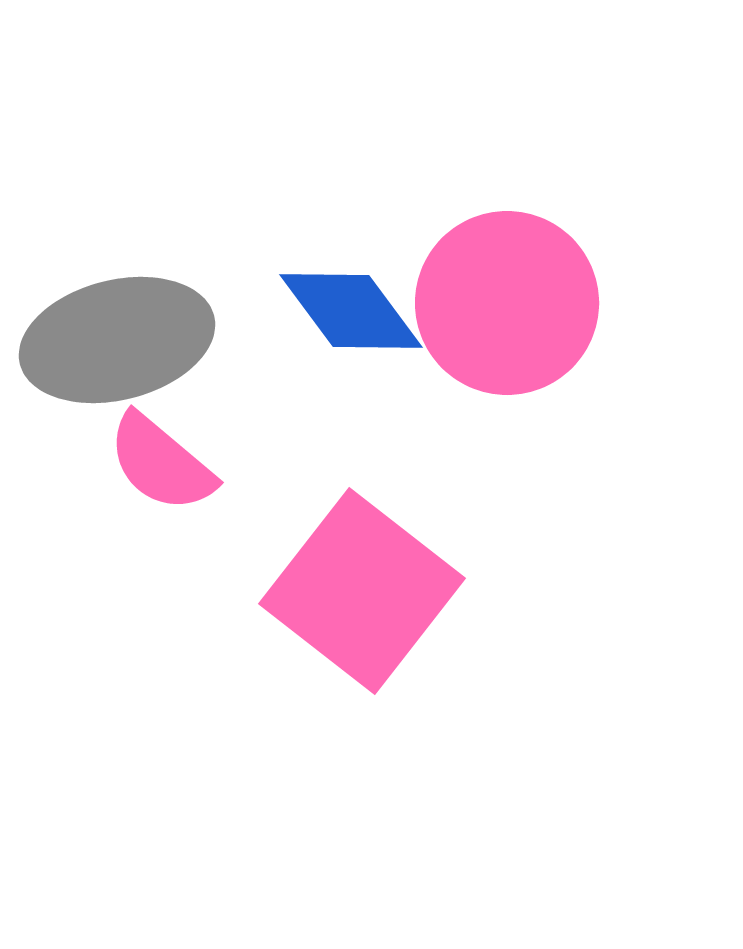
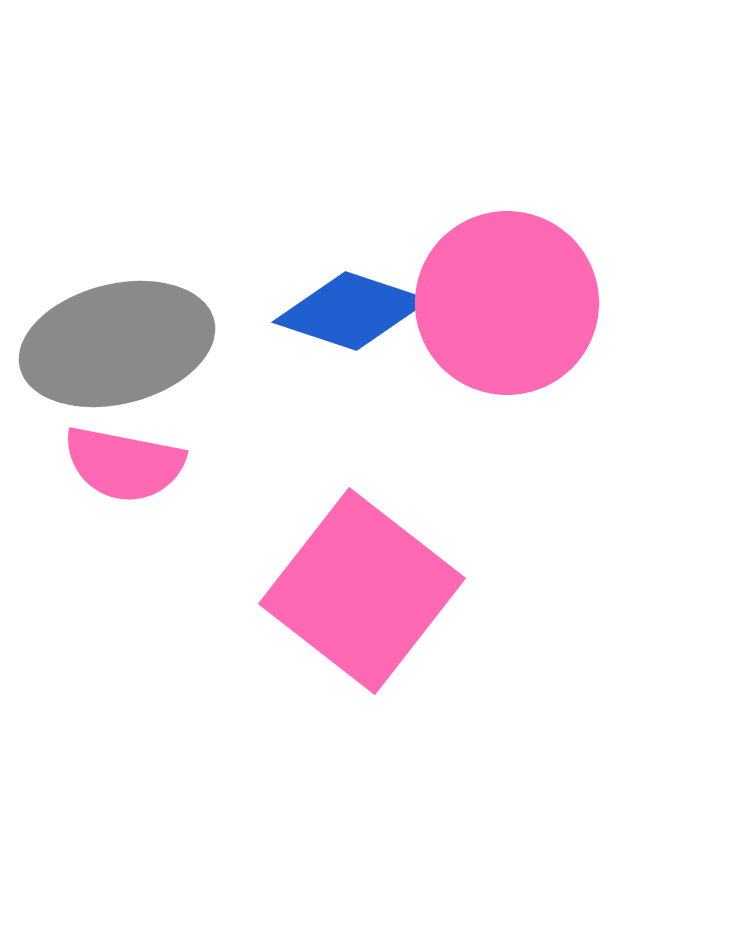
blue diamond: rotated 35 degrees counterclockwise
gray ellipse: moved 4 px down
pink semicircle: moved 37 px left, 1 px down; rotated 29 degrees counterclockwise
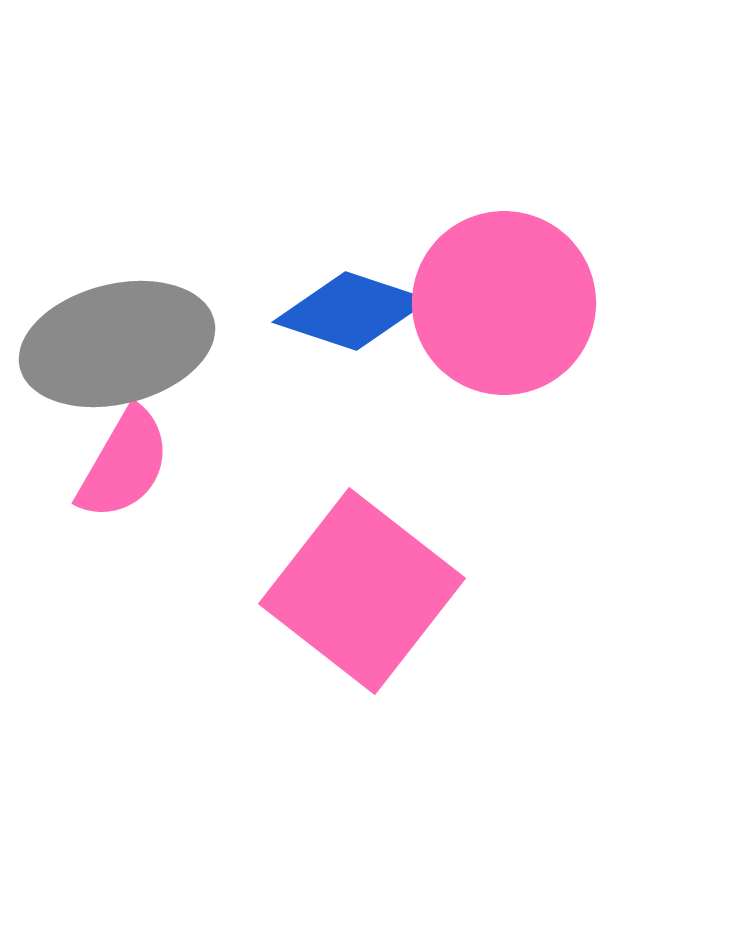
pink circle: moved 3 px left
pink semicircle: rotated 71 degrees counterclockwise
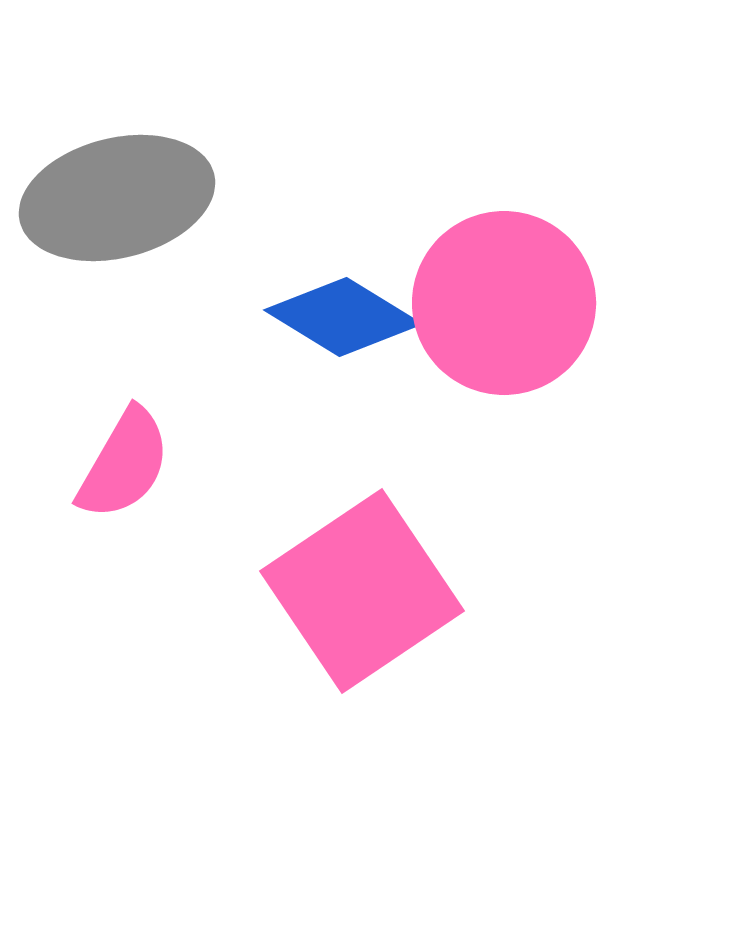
blue diamond: moved 8 px left, 6 px down; rotated 13 degrees clockwise
gray ellipse: moved 146 px up
pink square: rotated 18 degrees clockwise
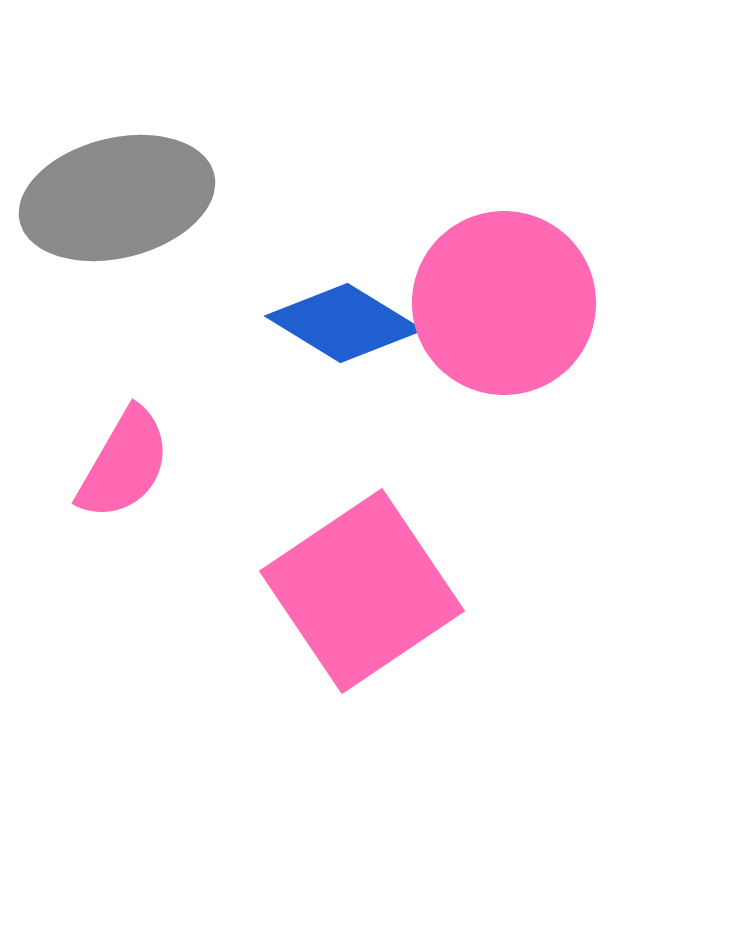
blue diamond: moved 1 px right, 6 px down
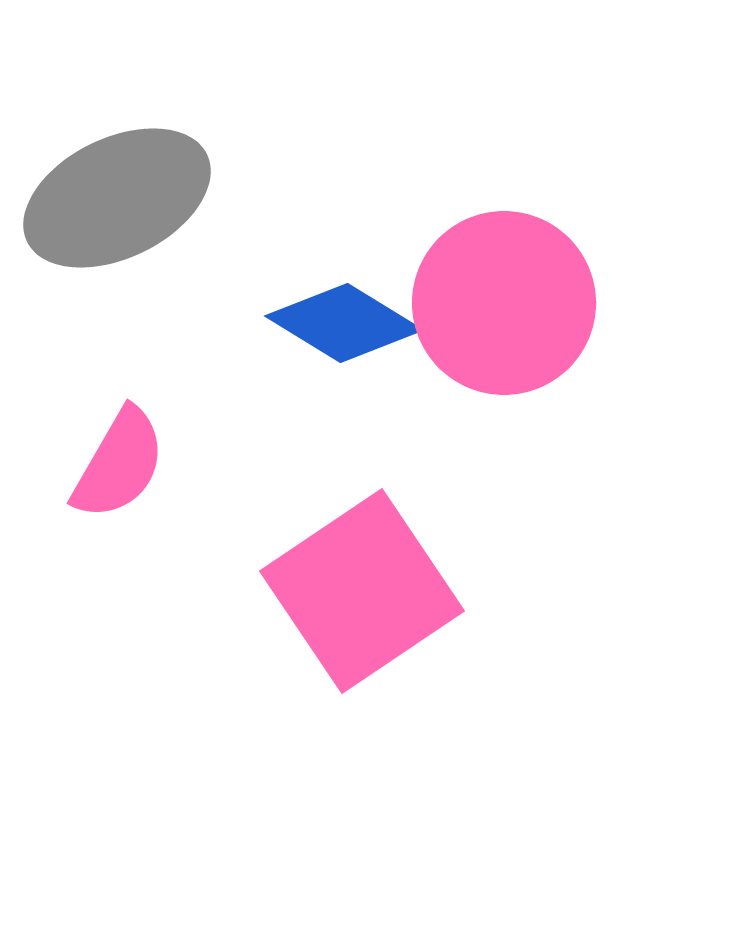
gray ellipse: rotated 12 degrees counterclockwise
pink semicircle: moved 5 px left
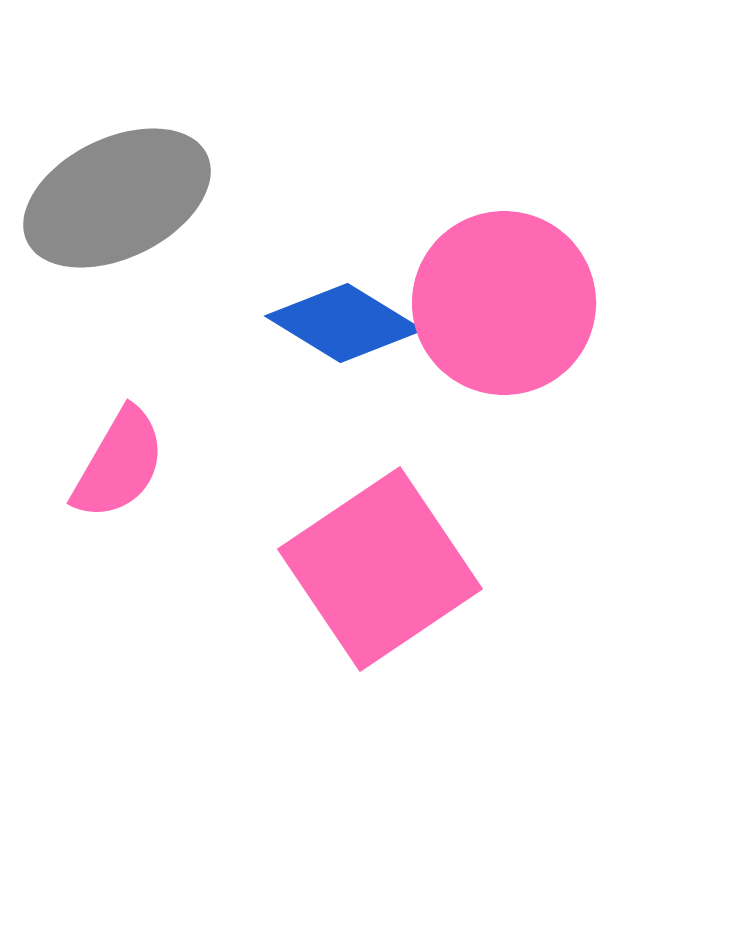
pink square: moved 18 px right, 22 px up
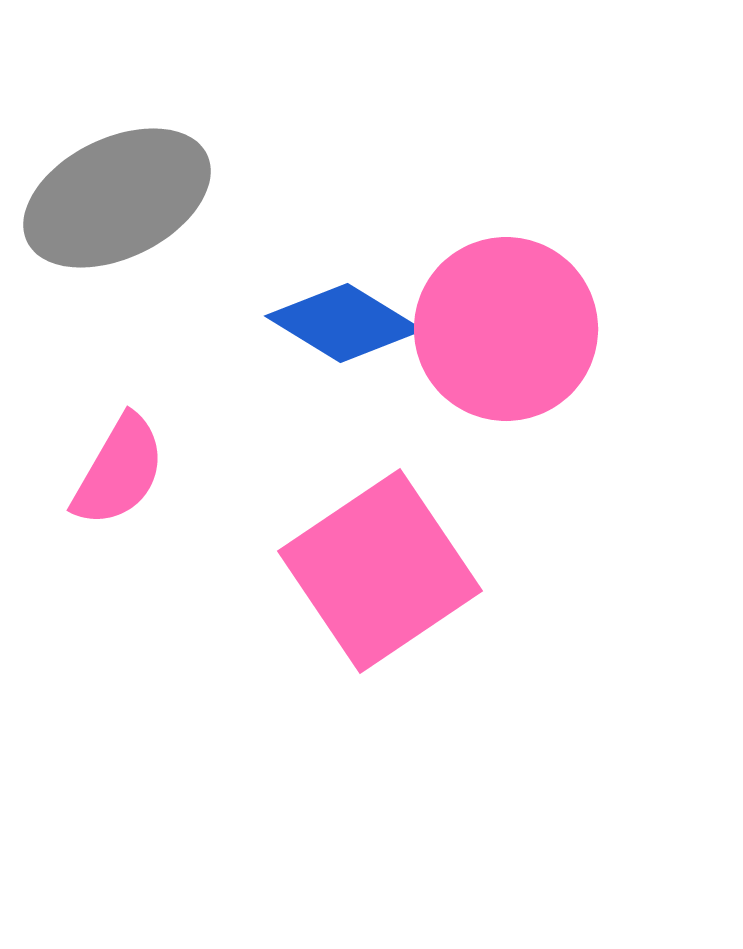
pink circle: moved 2 px right, 26 px down
pink semicircle: moved 7 px down
pink square: moved 2 px down
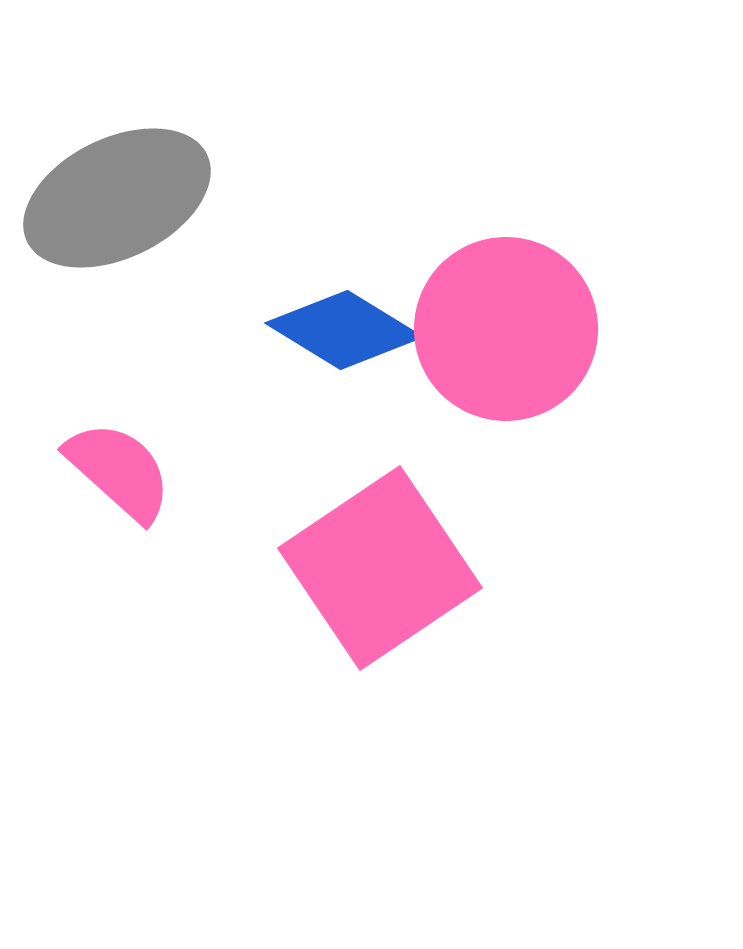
blue diamond: moved 7 px down
pink semicircle: rotated 78 degrees counterclockwise
pink square: moved 3 px up
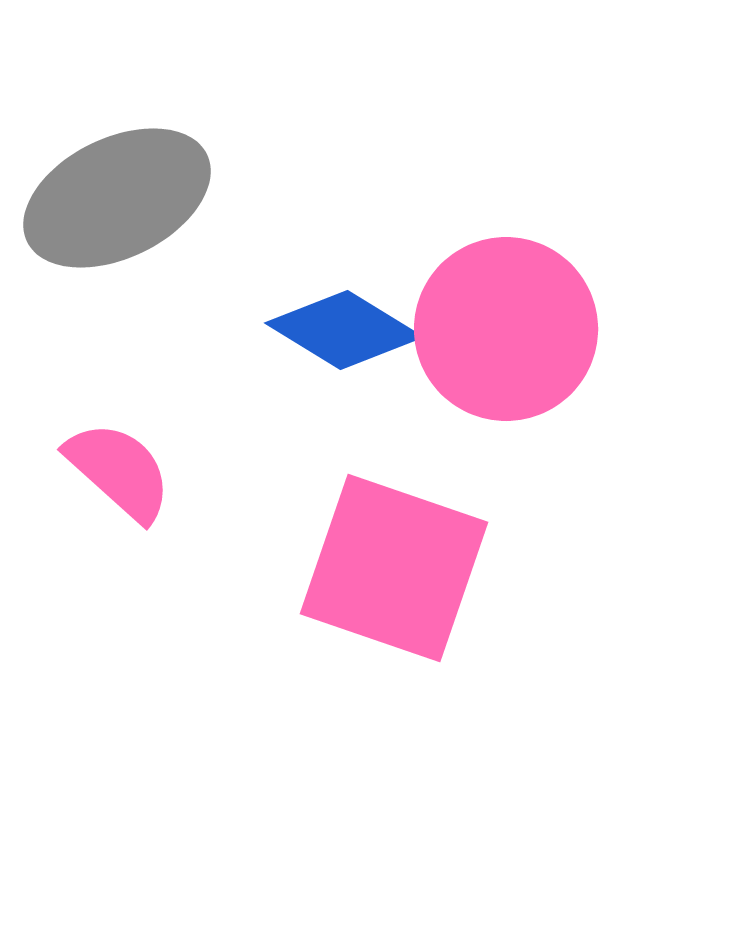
pink square: moved 14 px right; rotated 37 degrees counterclockwise
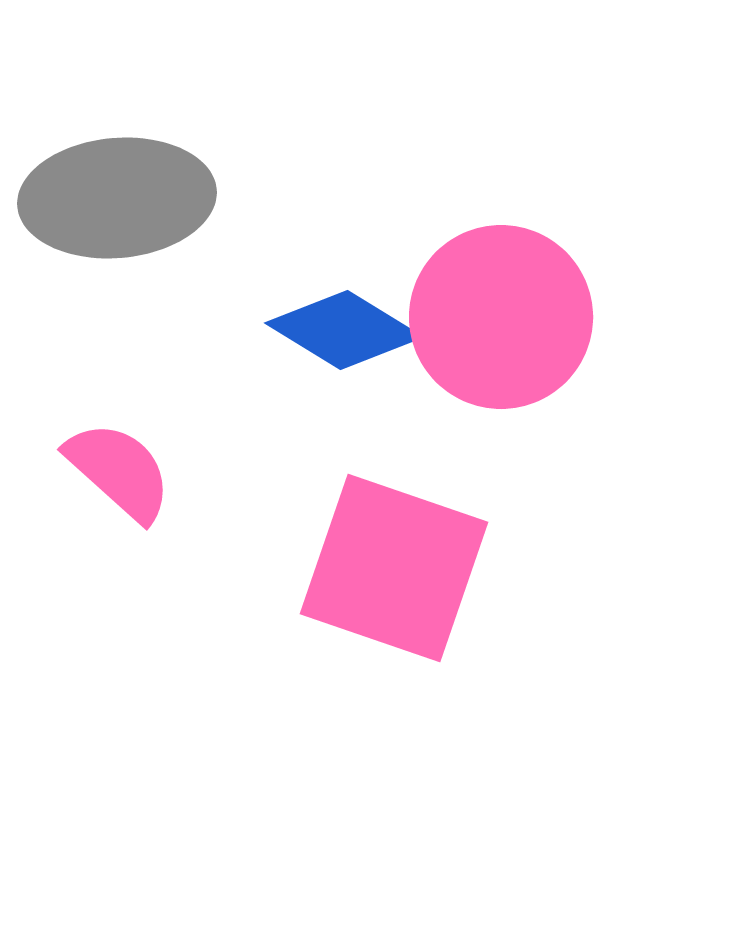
gray ellipse: rotated 21 degrees clockwise
pink circle: moved 5 px left, 12 px up
